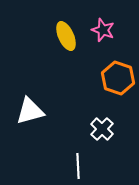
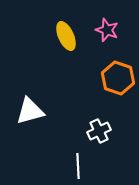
pink star: moved 4 px right
white cross: moved 3 px left, 2 px down; rotated 20 degrees clockwise
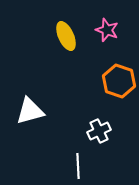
orange hexagon: moved 1 px right, 3 px down
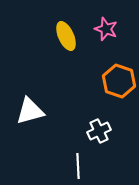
pink star: moved 1 px left, 1 px up
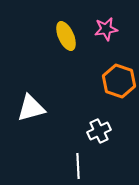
pink star: rotated 30 degrees counterclockwise
white triangle: moved 1 px right, 3 px up
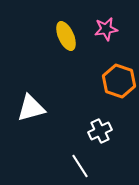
white cross: moved 1 px right
white line: moved 2 px right; rotated 30 degrees counterclockwise
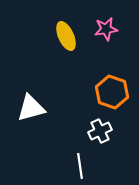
orange hexagon: moved 7 px left, 11 px down
white line: rotated 25 degrees clockwise
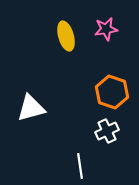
yellow ellipse: rotated 8 degrees clockwise
white cross: moved 7 px right
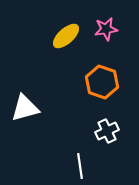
yellow ellipse: rotated 64 degrees clockwise
orange hexagon: moved 10 px left, 10 px up
white triangle: moved 6 px left
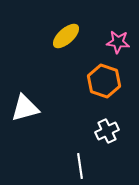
pink star: moved 12 px right, 13 px down; rotated 15 degrees clockwise
orange hexagon: moved 2 px right, 1 px up
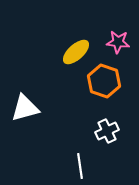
yellow ellipse: moved 10 px right, 16 px down
